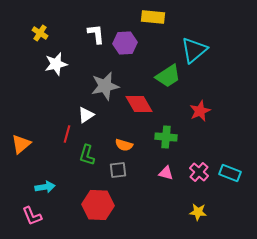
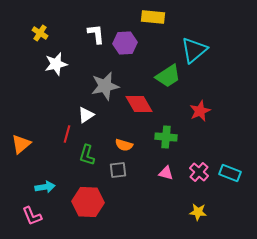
red hexagon: moved 10 px left, 3 px up
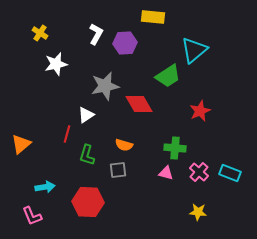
white L-shape: rotated 35 degrees clockwise
green cross: moved 9 px right, 11 px down
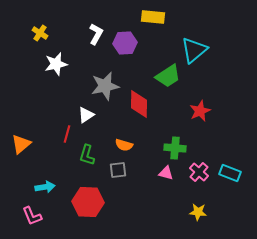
red diamond: rotated 32 degrees clockwise
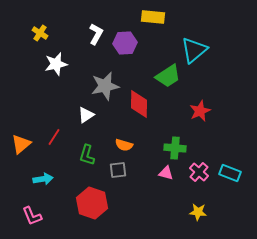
red line: moved 13 px left, 3 px down; rotated 18 degrees clockwise
cyan arrow: moved 2 px left, 8 px up
red hexagon: moved 4 px right, 1 px down; rotated 16 degrees clockwise
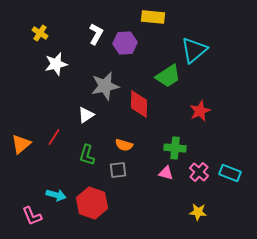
cyan arrow: moved 13 px right, 16 px down; rotated 24 degrees clockwise
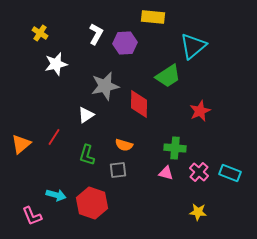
cyan triangle: moved 1 px left, 4 px up
